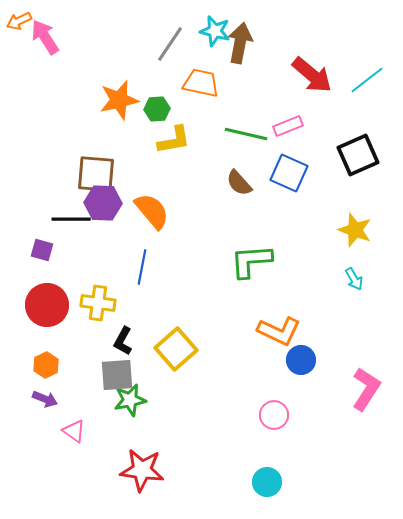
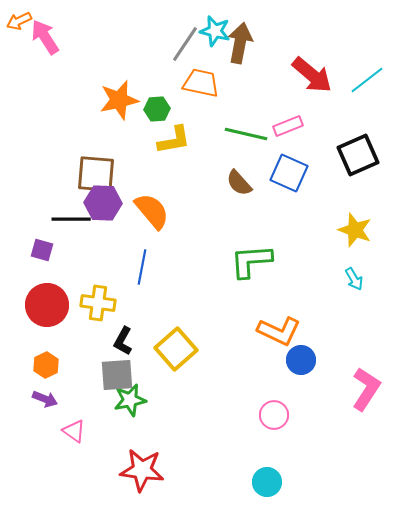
gray line: moved 15 px right
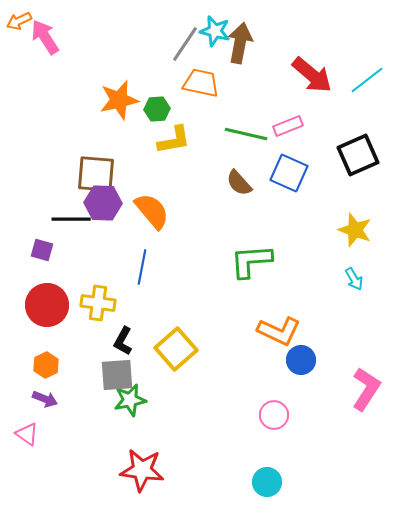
pink triangle: moved 47 px left, 3 px down
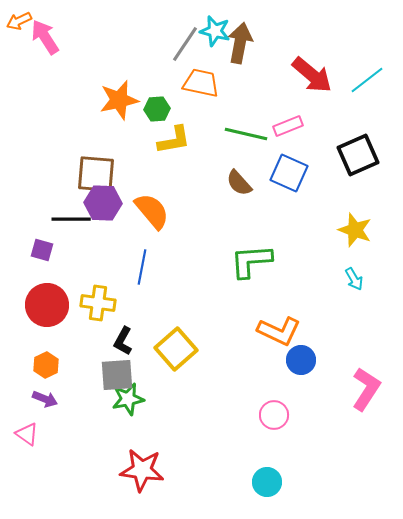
green star: moved 2 px left, 1 px up
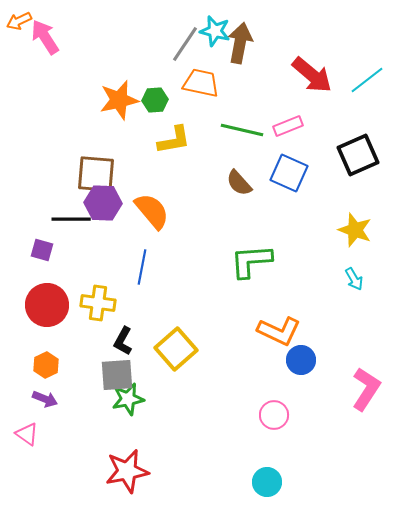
green hexagon: moved 2 px left, 9 px up
green line: moved 4 px left, 4 px up
red star: moved 15 px left, 1 px down; rotated 18 degrees counterclockwise
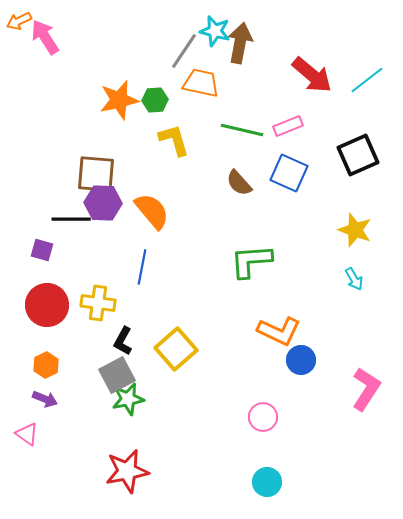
gray line: moved 1 px left, 7 px down
yellow L-shape: rotated 96 degrees counterclockwise
gray square: rotated 24 degrees counterclockwise
pink circle: moved 11 px left, 2 px down
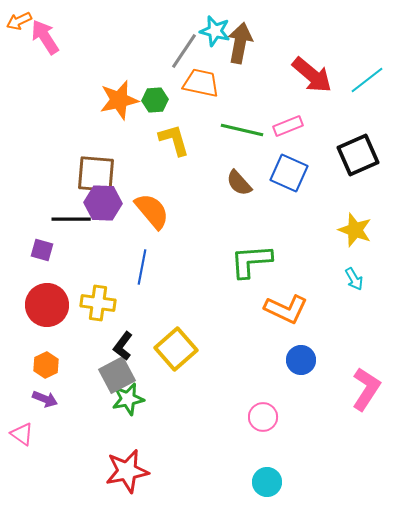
orange L-shape: moved 7 px right, 22 px up
black L-shape: moved 5 px down; rotated 8 degrees clockwise
pink triangle: moved 5 px left
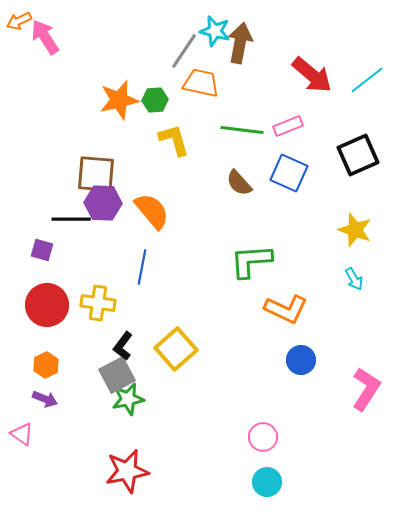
green line: rotated 6 degrees counterclockwise
pink circle: moved 20 px down
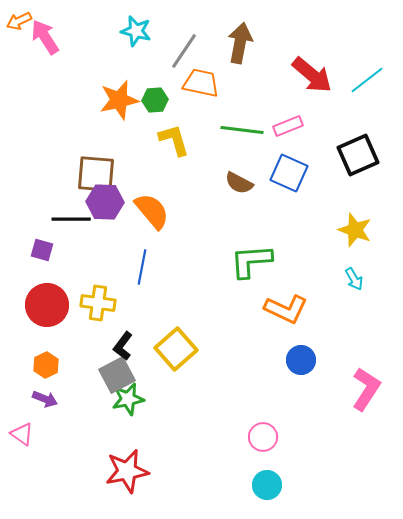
cyan star: moved 79 px left
brown semicircle: rotated 20 degrees counterclockwise
purple hexagon: moved 2 px right, 1 px up
cyan circle: moved 3 px down
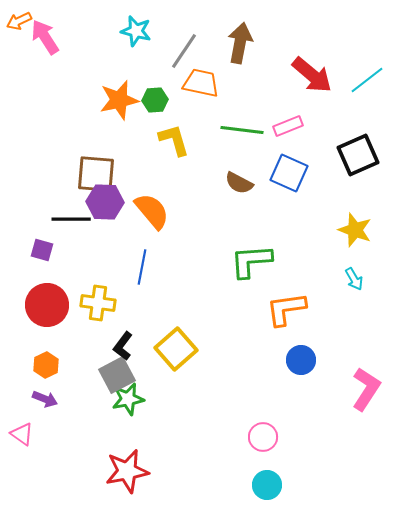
orange L-shape: rotated 147 degrees clockwise
